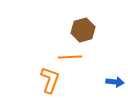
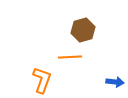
orange L-shape: moved 8 px left
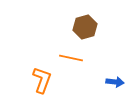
brown hexagon: moved 2 px right, 3 px up
orange line: moved 1 px right, 1 px down; rotated 15 degrees clockwise
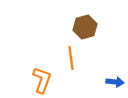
orange line: rotated 70 degrees clockwise
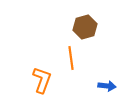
blue arrow: moved 8 px left, 4 px down
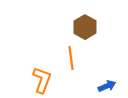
brown hexagon: rotated 15 degrees counterclockwise
blue arrow: rotated 30 degrees counterclockwise
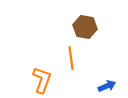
brown hexagon: rotated 20 degrees counterclockwise
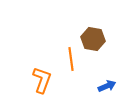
brown hexagon: moved 8 px right, 12 px down
orange line: moved 1 px down
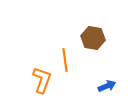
brown hexagon: moved 1 px up
orange line: moved 6 px left, 1 px down
